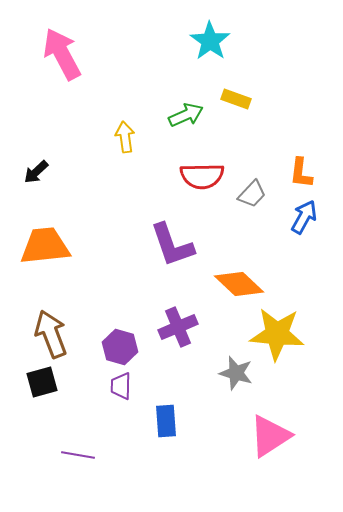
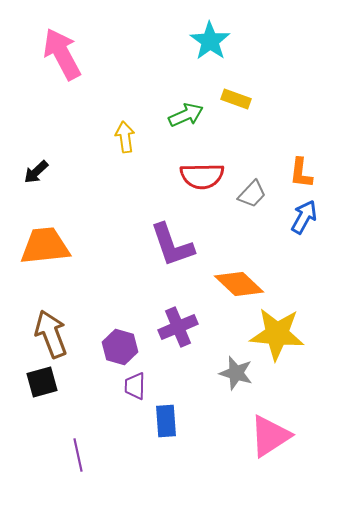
purple trapezoid: moved 14 px right
purple line: rotated 68 degrees clockwise
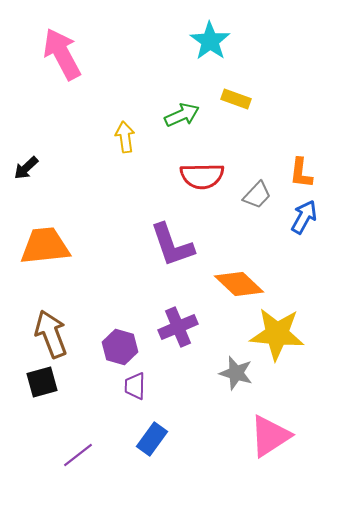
green arrow: moved 4 px left
black arrow: moved 10 px left, 4 px up
gray trapezoid: moved 5 px right, 1 px down
blue rectangle: moved 14 px left, 18 px down; rotated 40 degrees clockwise
purple line: rotated 64 degrees clockwise
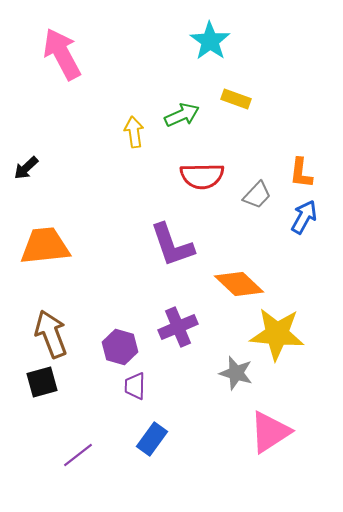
yellow arrow: moved 9 px right, 5 px up
pink triangle: moved 4 px up
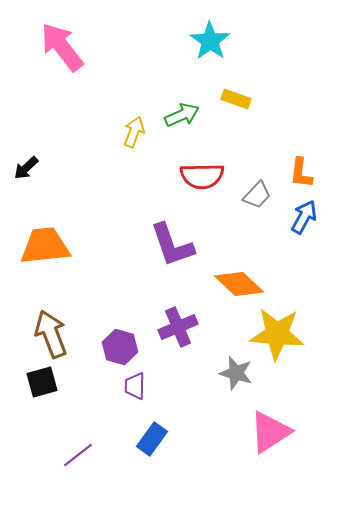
pink arrow: moved 7 px up; rotated 10 degrees counterclockwise
yellow arrow: rotated 28 degrees clockwise
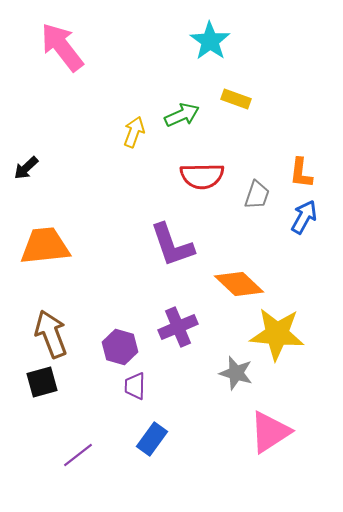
gray trapezoid: rotated 24 degrees counterclockwise
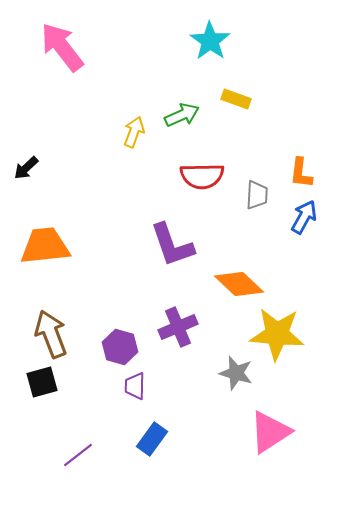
gray trapezoid: rotated 16 degrees counterclockwise
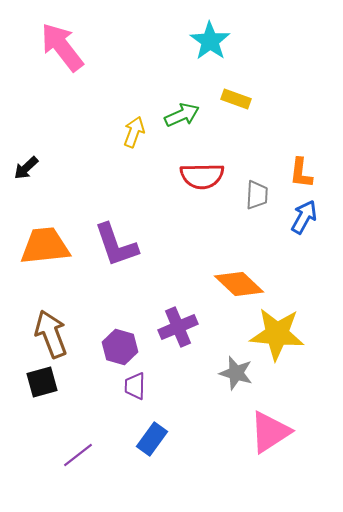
purple L-shape: moved 56 px left
